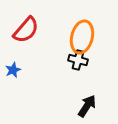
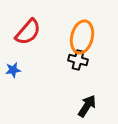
red semicircle: moved 2 px right, 2 px down
blue star: rotated 14 degrees clockwise
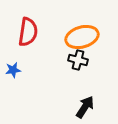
red semicircle: rotated 32 degrees counterclockwise
orange ellipse: rotated 60 degrees clockwise
black arrow: moved 2 px left, 1 px down
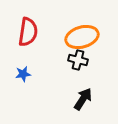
blue star: moved 10 px right, 4 px down
black arrow: moved 2 px left, 8 px up
